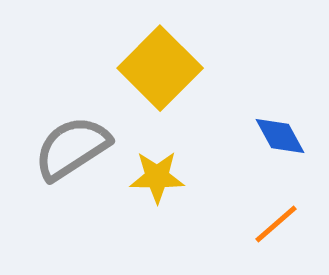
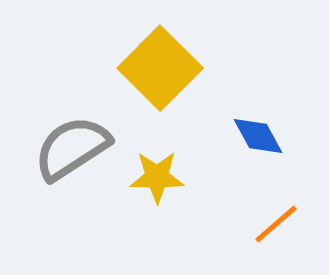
blue diamond: moved 22 px left
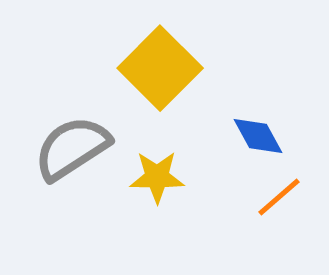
orange line: moved 3 px right, 27 px up
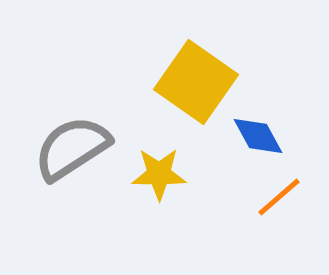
yellow square: moved 36 px right, 14 px down; rotated 10 degrees counterclockwise
yellow star: moved 2 px right, 3 px up
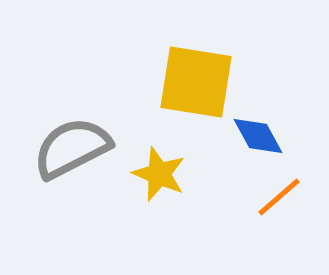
yellow square: rotated 26 degrees counterclockwise
gray semicircle: rotated 6 degrees clockwise
yellow star: rotated 22 degrees clockwise
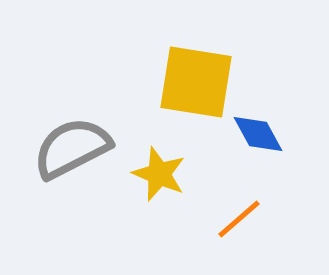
blue diamond: moved 2 px up
orange line: moved 40 px left, 22 px down
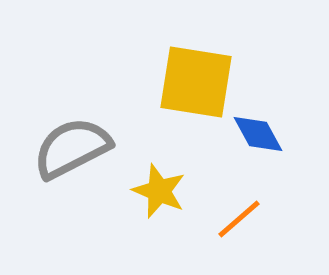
yellow star: moved 17 px down
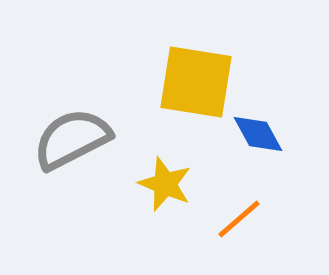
gray semicircle: moved 9 px up
yellow star: moved 6 px right, 7 px up
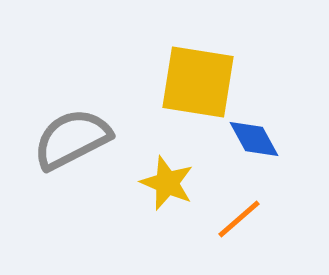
yellow square: moved 2 px right
blue diamond: moved 4 px left, 5 px down
yellow star: moved 2 px right, 1 px up
